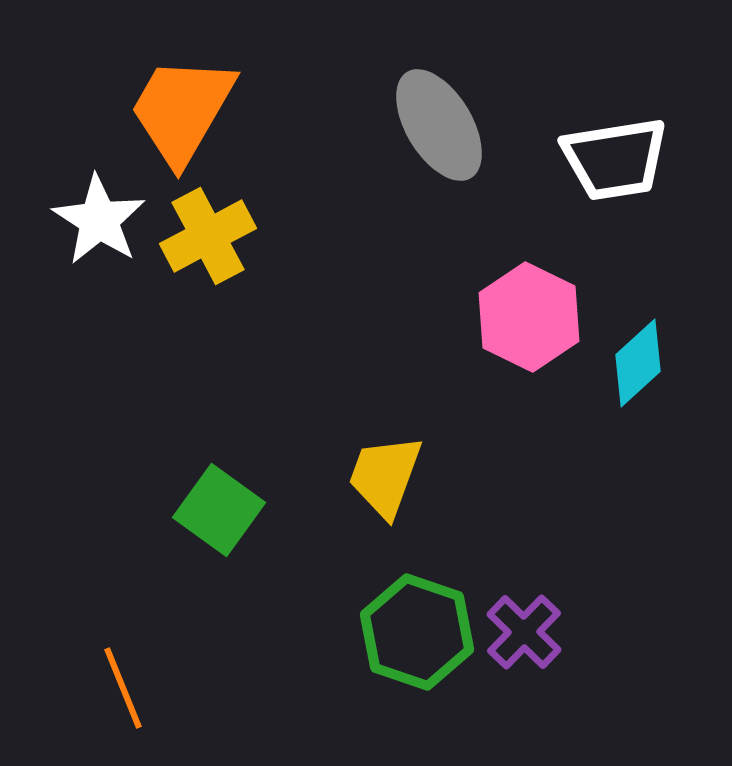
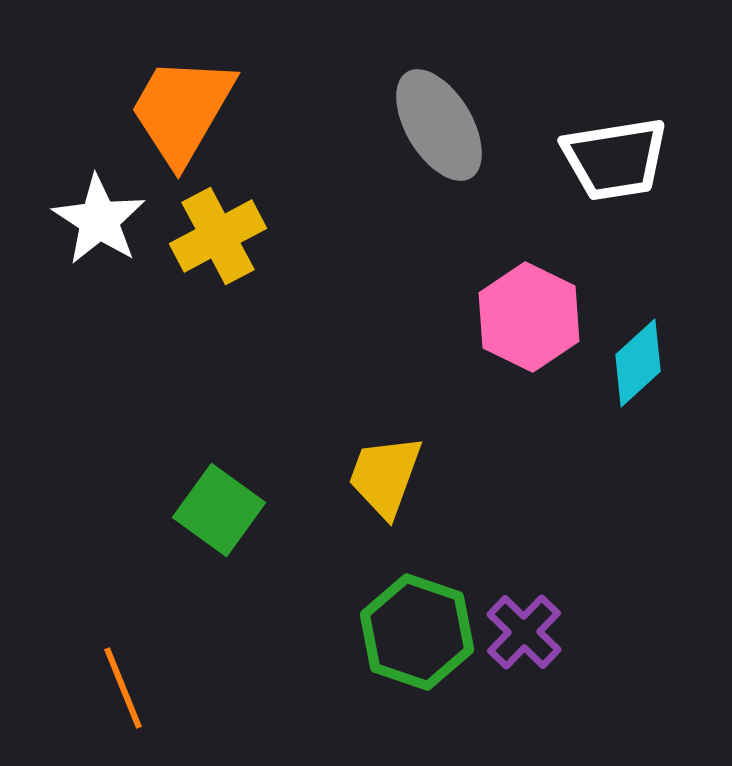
yellow cross: moved 10 px right
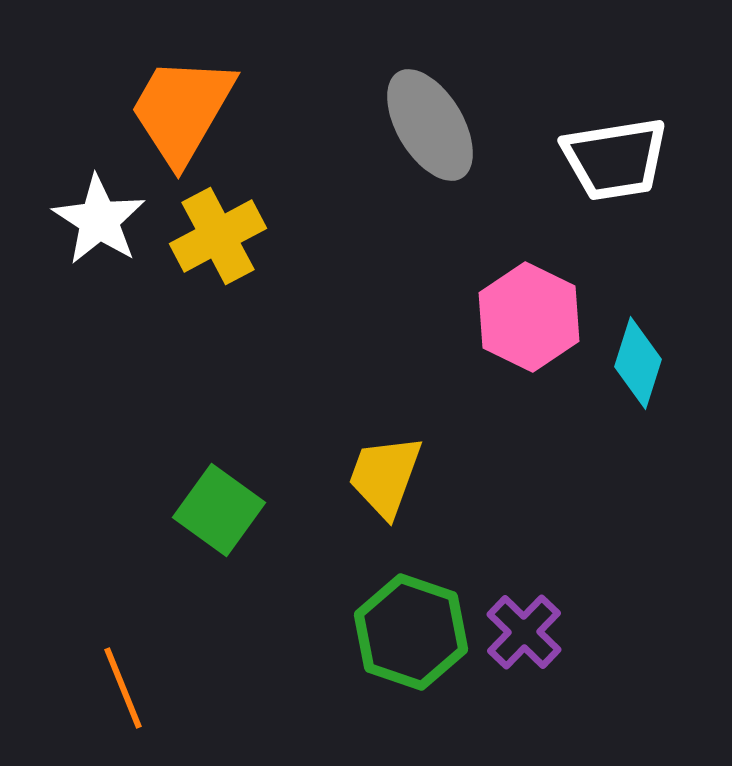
gray ellipse: moved 9 px left
cyan diamond: rotated 30 degrees counterclockwise
green hexagon: moved 6 px left
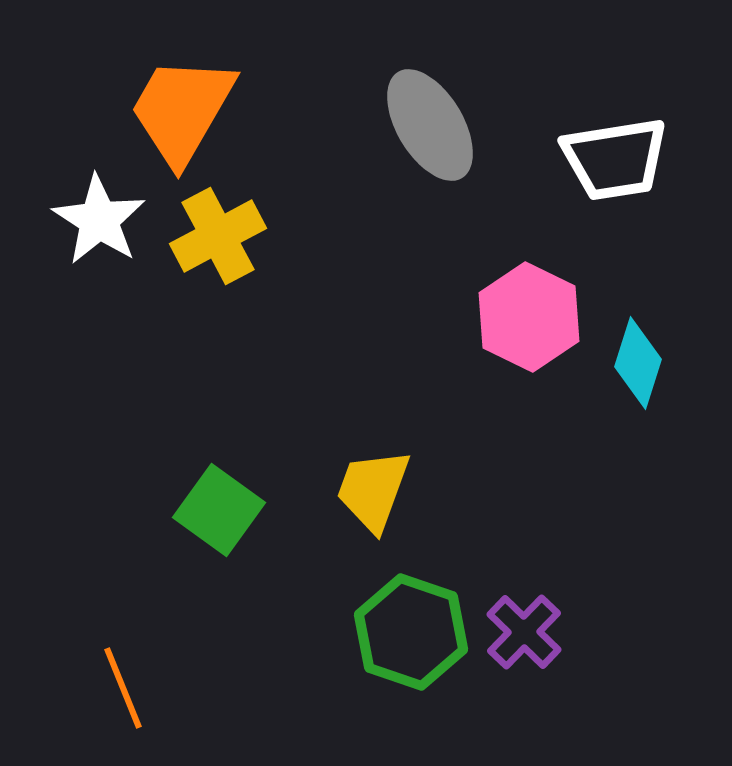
yellow trapezoid: moved 12 px left, 14 px down
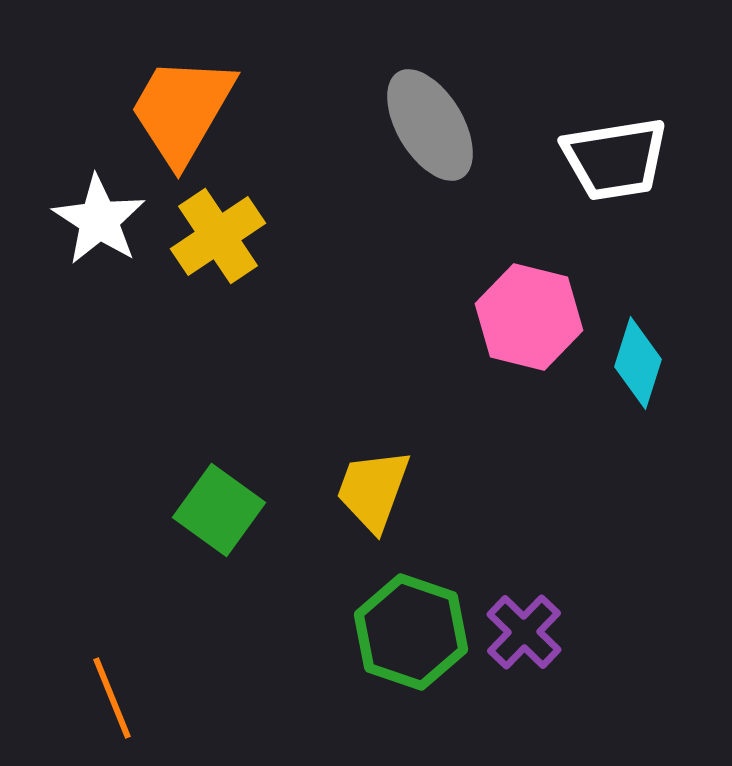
yellow cross: rotated 6 degrees counterclockwise
pink hexagon: rotated 12 degrees counterclockwise
orange line: moved 11 px left, 10 px down
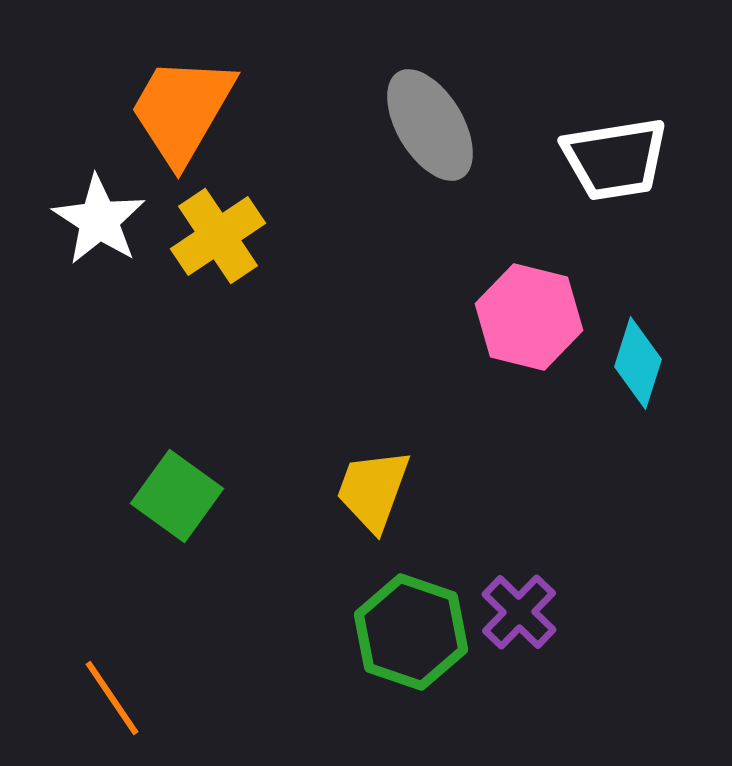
green square: moved 42 px left, 14 px up
purple cross: moved 5 px left, 20 px up
orange line: rotated 12 degrees counterclockwise
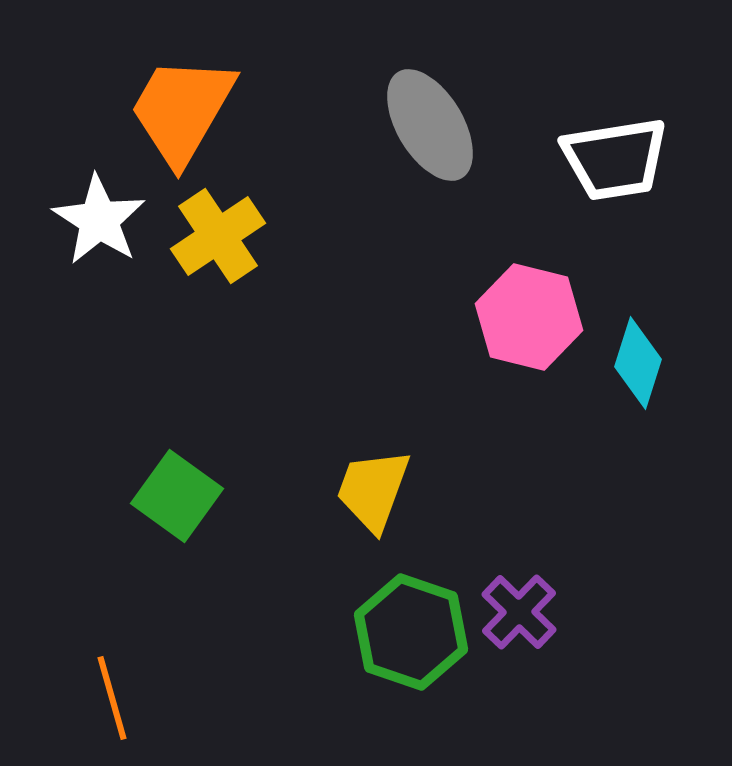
orange line: rotated 18 degrees clockwise
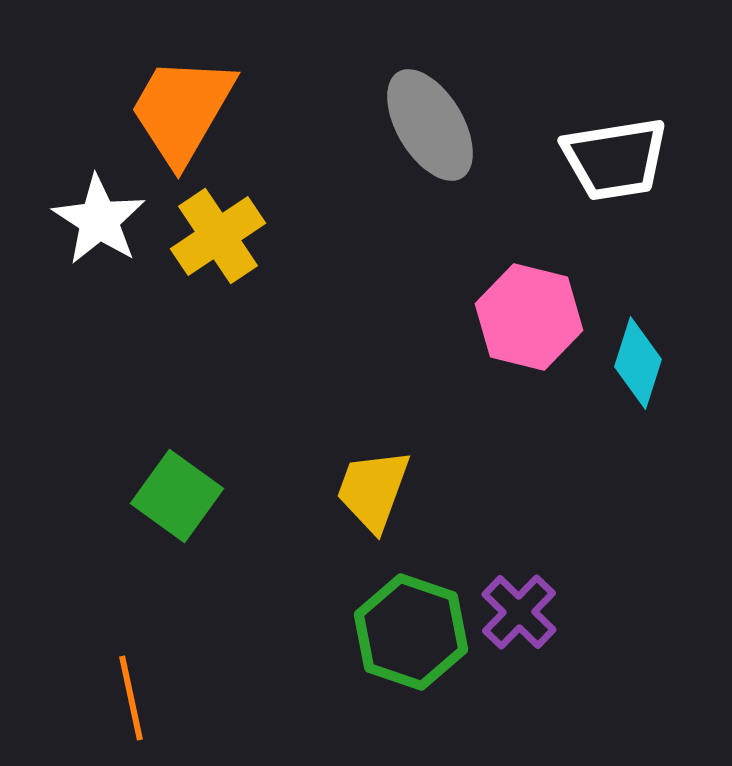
orange line: moved 19 px right; rotated 4 degrees clockwise
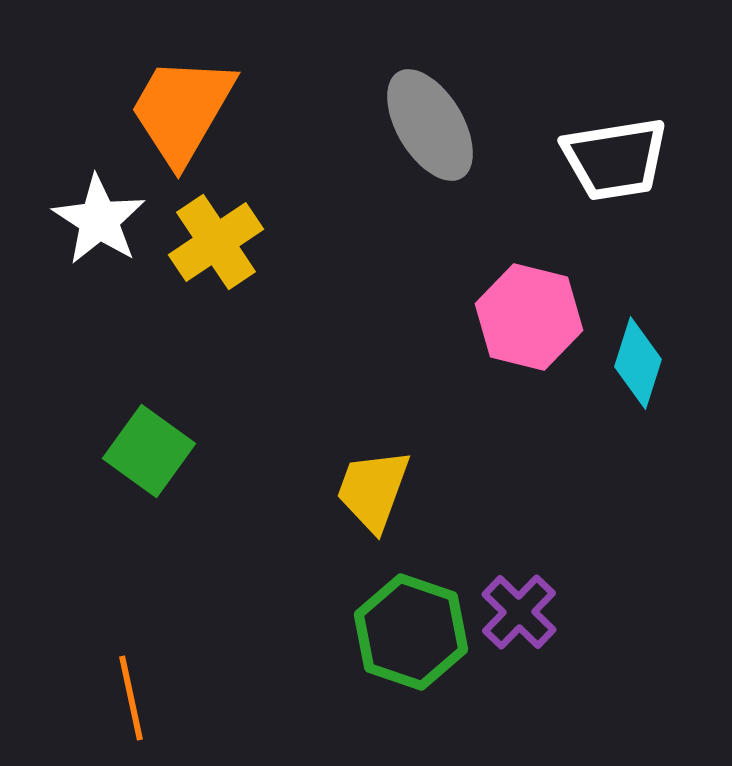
yellow cross: moved 2 px left, 6 px down
green square: moved 28 px left, 45 px up
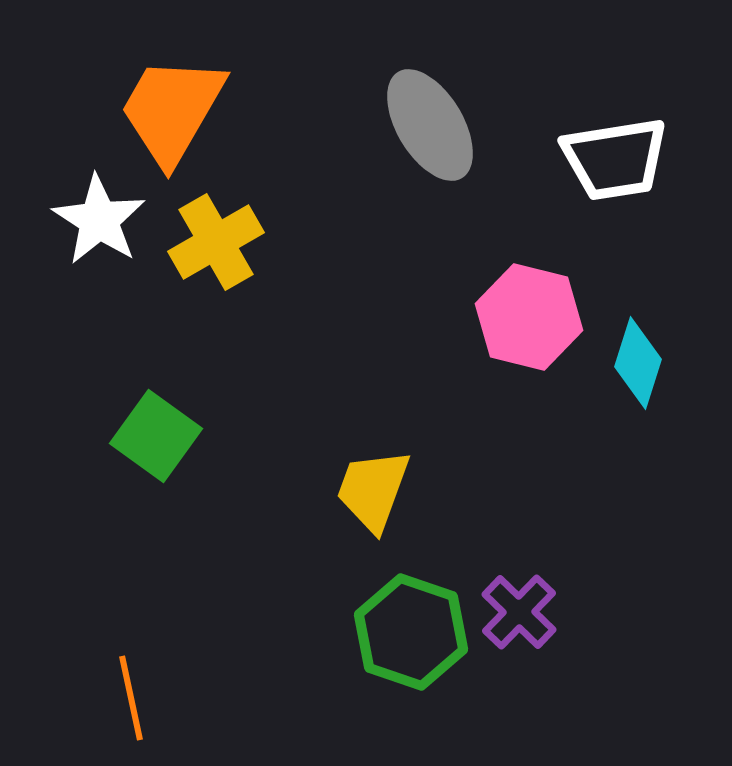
orange trapezoid: moved 10 px left
yellow cross: rotated 4 degrees clockwise
green square: moved 7 px right, 15 px up
